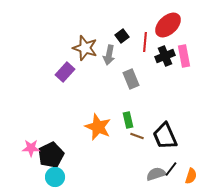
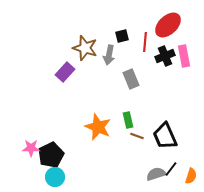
black square: rotated 24 degrees clockwise
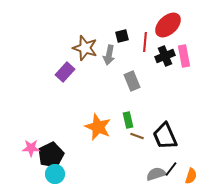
gray rectangle: moved 1 px right, 2 px down
cyan circle: moved 3 px up
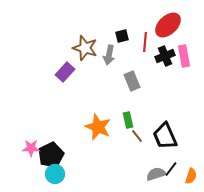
brown line: rotated 32 degrees clockwise
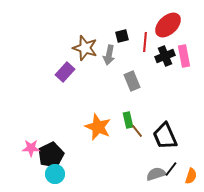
brown line: moved 5 px up
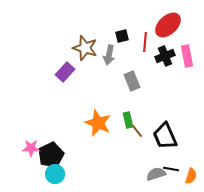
pink rectangle: moved 3 px right
orange star: moved 4 px up
black line: rotated 63 degrees clockwise
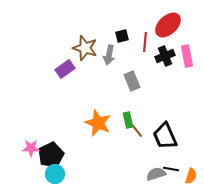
purple rectangle: moved 3 px up; rotated 12 degrees clockwise
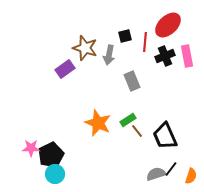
black square: moved 3 px right
green rectangle: rotated 70 degrees clockwise
black line: rotated 63 degrees counterclockwise
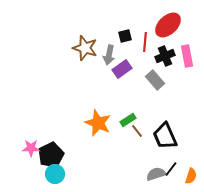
purple rectangle: moved 57 px right
gray rectangle: moved 23 px right, 1 px up; rotated 18 degrees counterclockwise
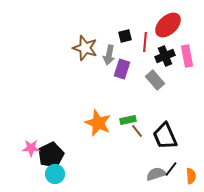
purple rectangle: rotated 36 degrees counterclockwise
green rectangle: rotated 21 degrees clockwise
orange semicircle: rotated 21 degrees counterclockwise
